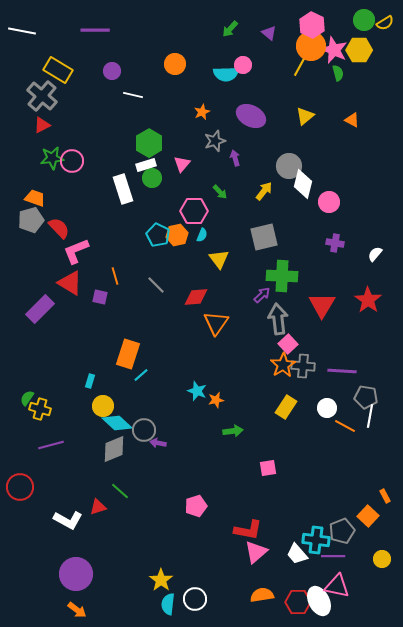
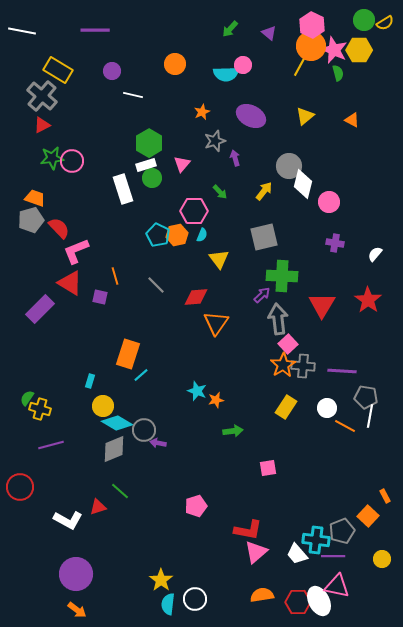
cyan diamond at (117, 423): rotated 12 degrees counterclockwise
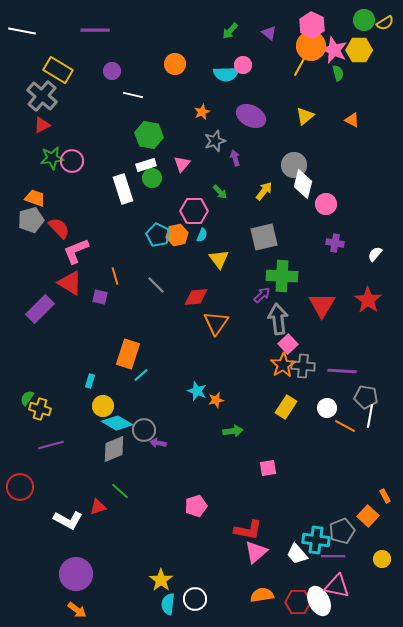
green arrow at (230, 29): moved 2 px down
green hexagon at (149, 143): moved 8 px up; rotated 20 degrees counterclockwise
gray circle at (289, 166): moved 5 px right, 1 px up
pink circle at (329, 202): moved 3 px left, 2 px down
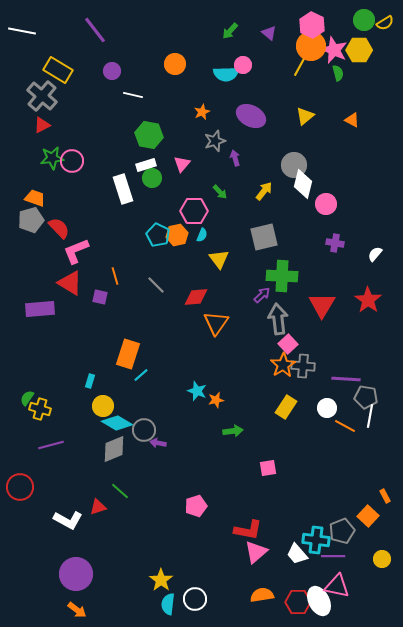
purple line at (95, 30): rotated 52 degrees clockwise
purple rectangle at (40, 309): rotated 40 degrees clockwise
purple line at (342, 371): moved 4 px right, 8 px down
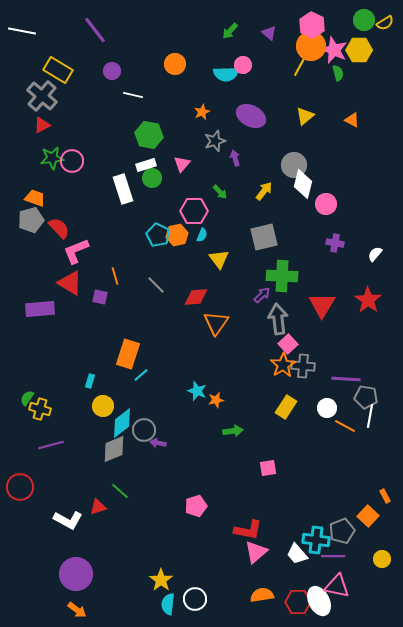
cyan diamond at (117, 423): moved 5 px right; rotated 68 degrees counterclockwise
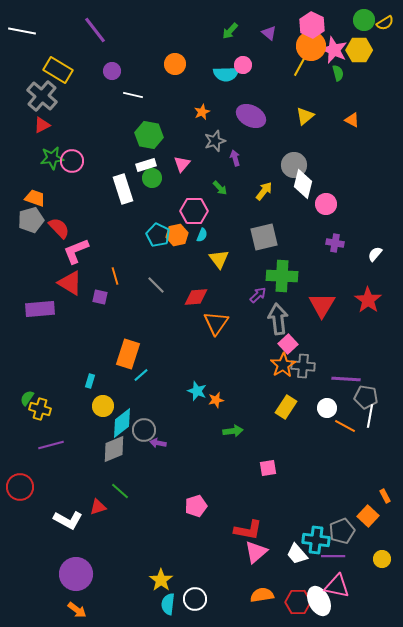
green arrow at (220, 192): moved 4 px up
purple arrow at (262, 295): moved 4 px left
